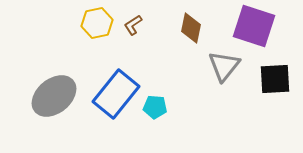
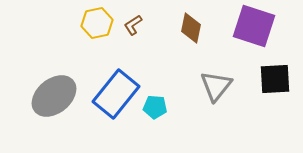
gray triangle: moved 8 px left, 20 px down
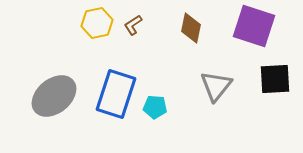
blue rectangle: rotated 21 degrees counterclockwise
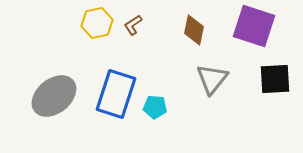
brown diamond: moved 3 px right, 2 px down
gray triangle: moved 4 px left, 7 px up
